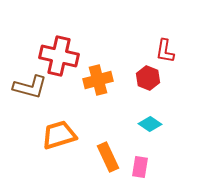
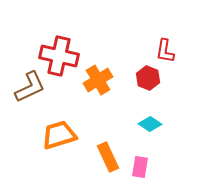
orange cross: rotated 16 degrees counterclockwise
brown L-shape: rotated 40 degrees counterclockwise
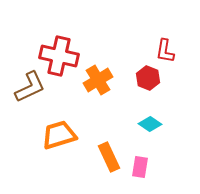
orange rectangle: moved 1 px right
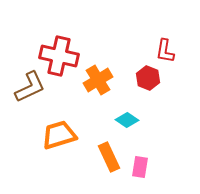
cyan diamond: moved 23 px left, 4 px up
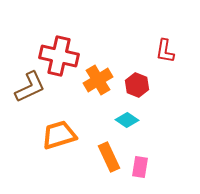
red hexagon: moved 11 px left, 7 px down
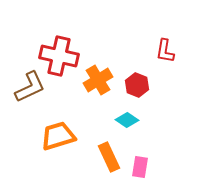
orange trapezoid: moved 1 px left, 1 px down
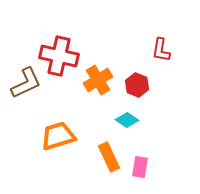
red L-shape: moved 4 px left, 1 px up
brown L-shape: moved 4 px left, 4 px up
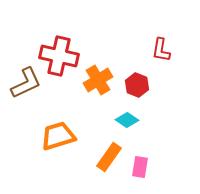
orange rectangle: rotated 60 degrees clockwise
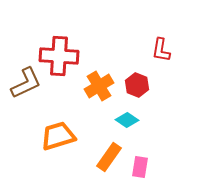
red cross: rotated 9 degrees counterclockwise
orange cross: moved 1 px right, 6 px down
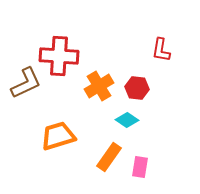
red hexagon: moved 3 px down; rotated 15 degrees counterclockwise
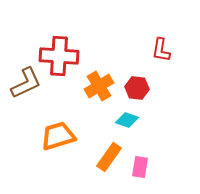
cyan diamond: rotated 15 degrees counterclockwise
